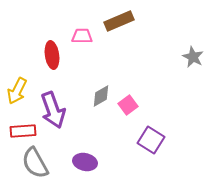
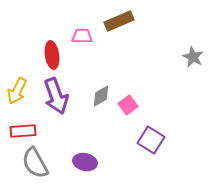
purple arrow: moved 3 px right, 14 px up
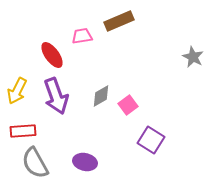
pink trapezoid: rotated 10 degrees counterclockwise
red ellipse: rotated 28 degrees counterclockwise
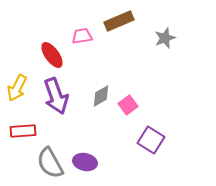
gray star: moved 28 px left, 19 px up; rotated 25 degrees clockwise
yellow arrow: moved 3 px up
gray semicircle: moved 15 px right
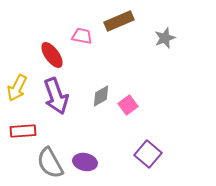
pink trapezoid: rotated 20 degrees clockwise
purple square: moved 3 px left, 14 px down; rotated 8 degrees clockwise
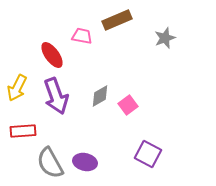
brown rectangle: moved 2 px left, 1 px up
gray diamond: moved 1 px left
purple square: rotated 12 degrees counterclockwise
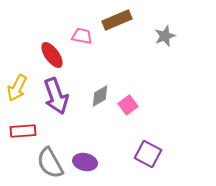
gray star: moved 2 px up
